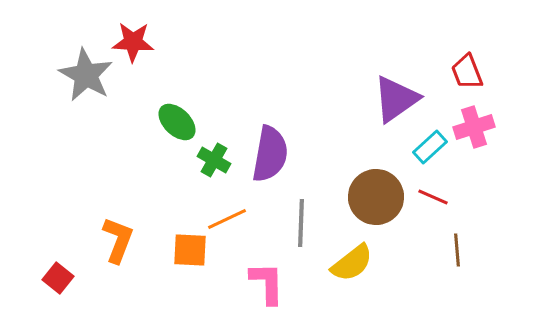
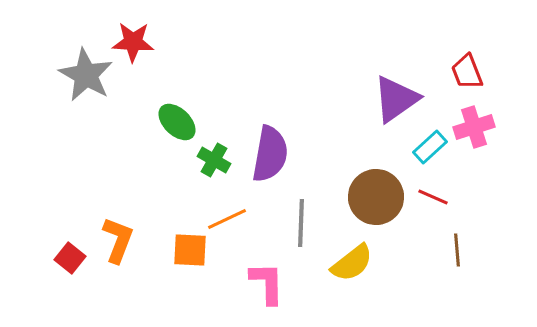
red square: moved 12 px right, 20 px up
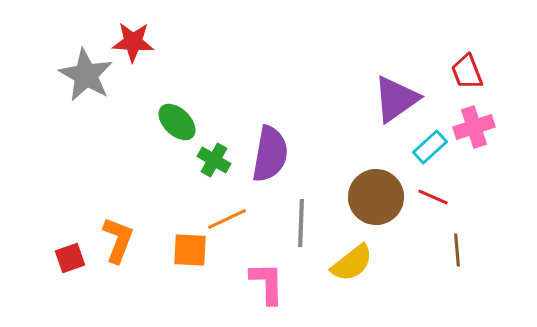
red square: rotated 32 degrees clockwise
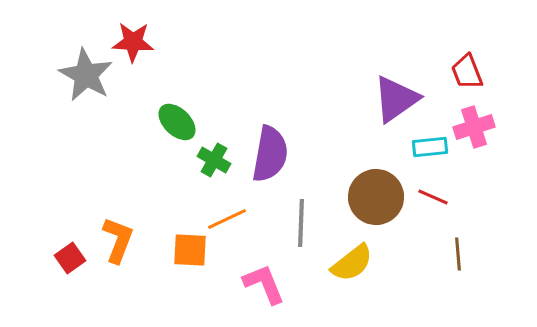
cyan rectangle: rotated 36 degrees clockwise
brown line: moved 1 px right, 4 px down
red square: rotated 16 degrees counterclockwise
pink L-shape: moved 3 px left, 1 px down; rotated 21 degrees counterclockwise
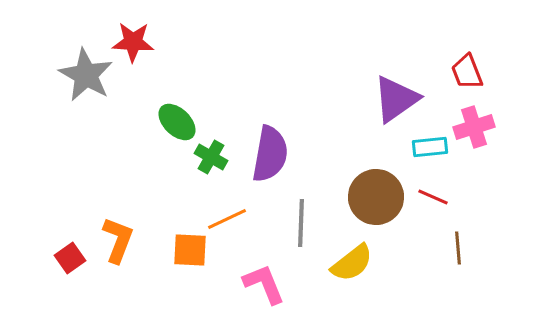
green cross: moved 3 px left, 3 px up
brown line: moved 6 px up
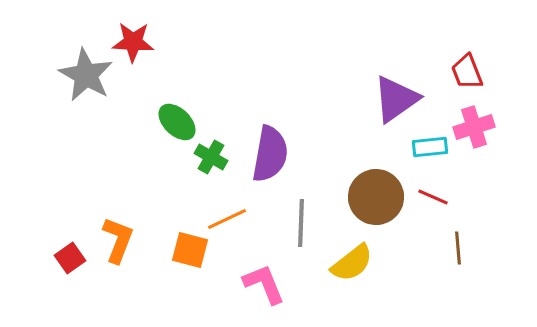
orange square: rotated 12 degrees clockwise
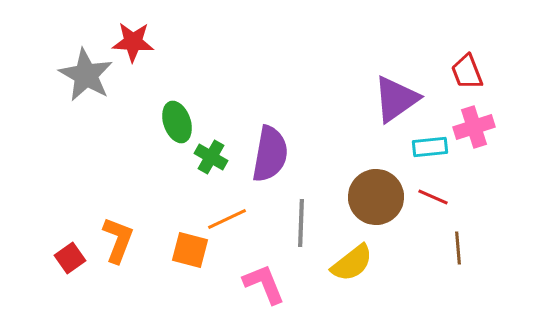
green ellipse: rotated 27 degrees clockwise
